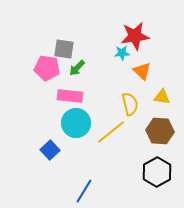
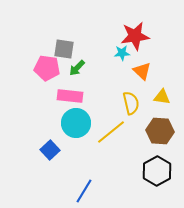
yellow semicircle: moved 1 px right, 1 px up
black hexagon: moved 1 px up
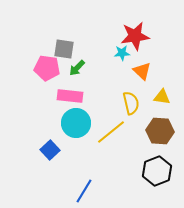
black hexagon: rotated 8 degrees clockwise
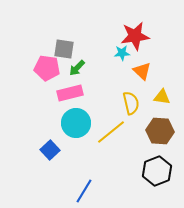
pink rectangle: moved 3 px up; rotated 20 degrees counterclockwise
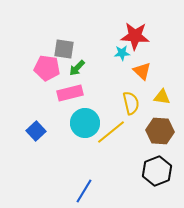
red star: rotated 12 degrees clockwise
cyan circle: moved 9 px right
blue square: moved 14 px left, 19 px up
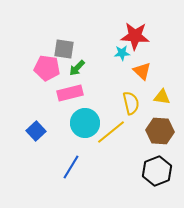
blue line: moved 13 px left, 24 px up
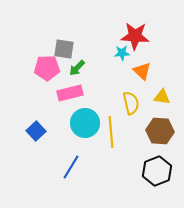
pink pentagon: rotated 10 degrees counterclockwise
yellow line: rotated 56 degrees counterclockwise
